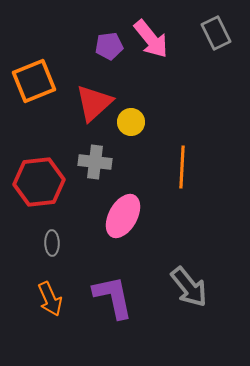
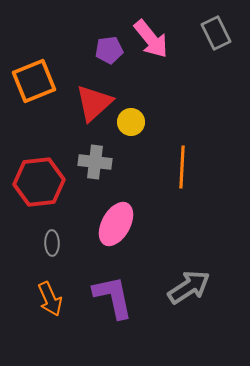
purple pentagon: moved 4 px down
pink ellipse: moved 7 px left, 8 px down
gray arrow: rotated 84 degrees counterclockwise
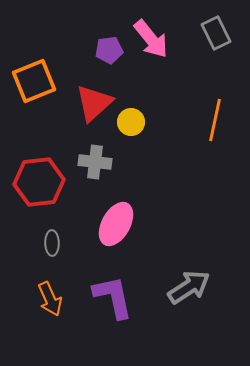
orange line: moved 33 px right, 47 px up; rotated 9 degrees clockwise
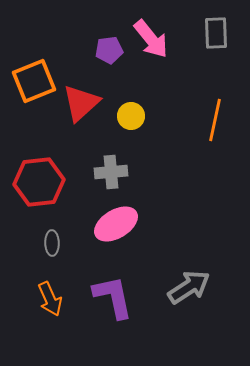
gray rectangle: rotated 24 degrees clockwise
red triangle: moved 13 px left
yellow circle: moved 6 px up
gray cross: moved 16 px right, 10 px down; rotated 12 degrees counterclockwise
pink ellipse: rotated 30 degrees clockwise
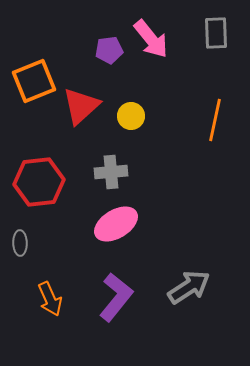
red triangle: moved 3 px down
gray ellipse: moved 32 px left
purple L-shape: moved 3 px right; rotated 51 degrees clockwise
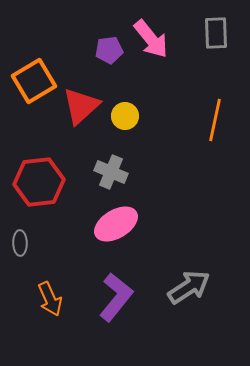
orange square: rotated 9 degrees counterclockwise
yellow circle: moved 6 px left
gray cross: rotated 28 degrees clockwise
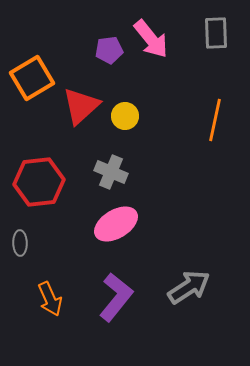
orange square: moved 2 px left, 3 px up
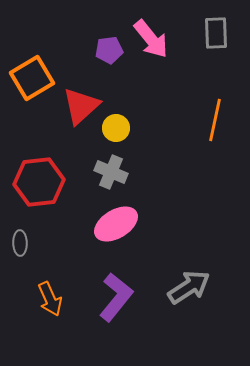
yellow circle: moved 9 px left, 12 px down
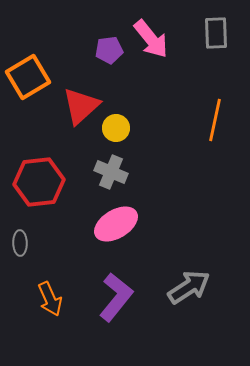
orange square: moved 4 px left, 1 px up
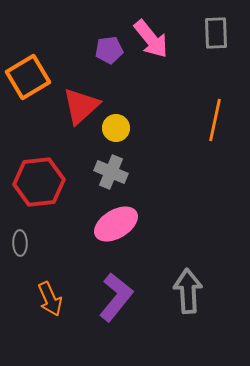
gray arrow: moved 1 px left, 4 px down; rotated 60 degrees counterclockwise
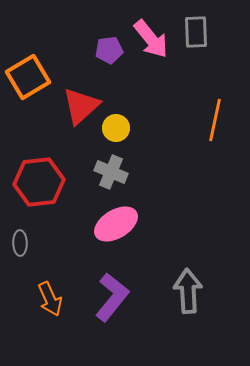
gray rectangle: moved 20 px left, 1 px up
purple L-shape: moved 4 px left
